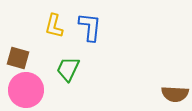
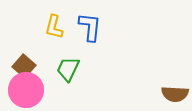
yellow L-shape: moved 1 px down
brown square: moved 6 px right, 8 px down; rotated 25 degrees clockwise
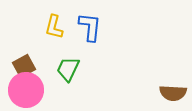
brown square: rotated 20 degrees clockwise
brown semicircle: moved 2 px left, 1 px up
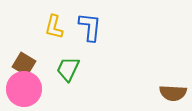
brown square: moved 2 px up; rotated 30 degrees counterclockwise
pink circle: moved 2 px left, 1 px up
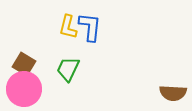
yellow L-shape: moved 14 px right
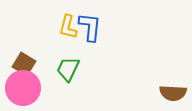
pink circle: moved 1 px left, 1 px up
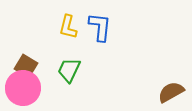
blue L-shape: moved 10 px right
brown square: moved 2 px right, 2 px down
green trapezoid: moved 1 px right, 1 px down
brown semicircle: moved 2 px left, 1 px up; rotated 148 degrees clockwise
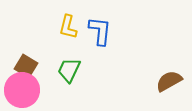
blue L-shape: moved 4 px down
pink circle: moved 1 px left, 2 px down
brown semicircle: moved 2 px left, 11 px up
